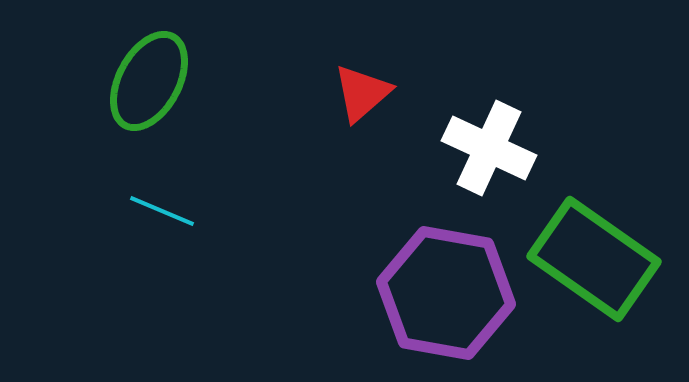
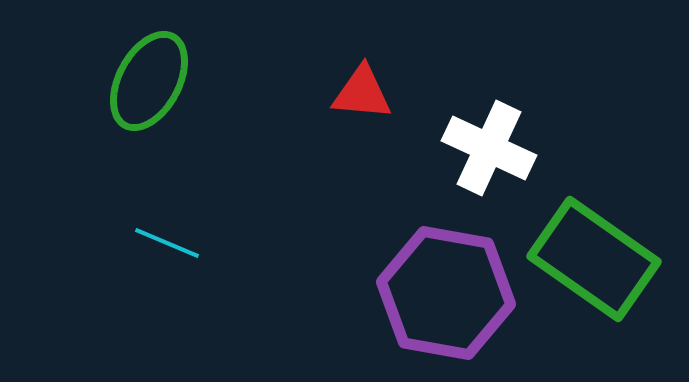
red triangle: rotated 46 degrees clockwise
cyan line: moved 5 px right, 32 px down
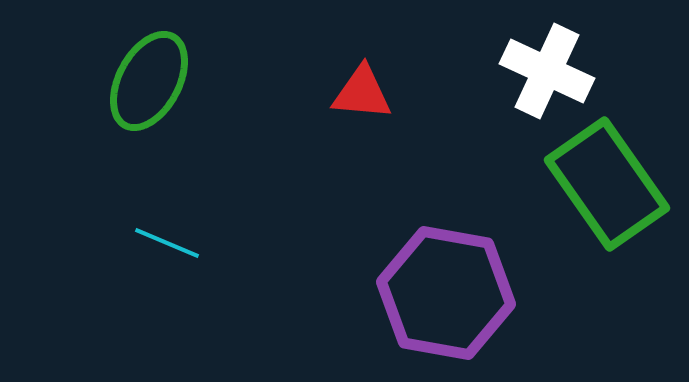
white cross: moved 58 px right, 77 px up
green rectangle: moved 13 px right, 75 px up; rotated 20 degrees clockwise
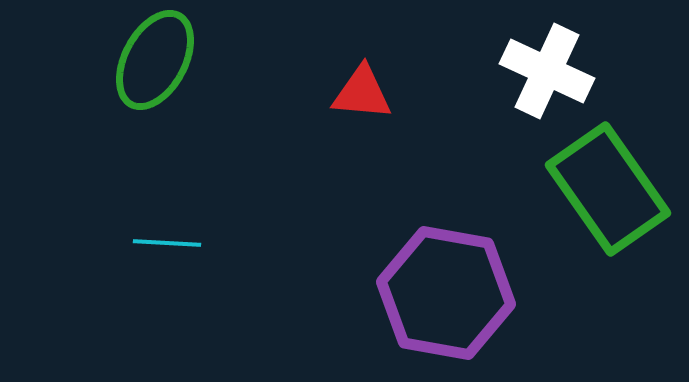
green ellipse: moved 6 px right, 21 px up
green rectangle: moved 1 px right, 5 px down
cyan line: rotated 20 degrees counterclockwise
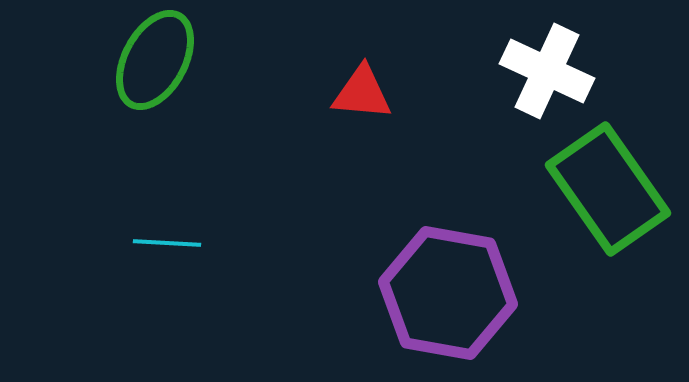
purple hexagon: moved 2 px right
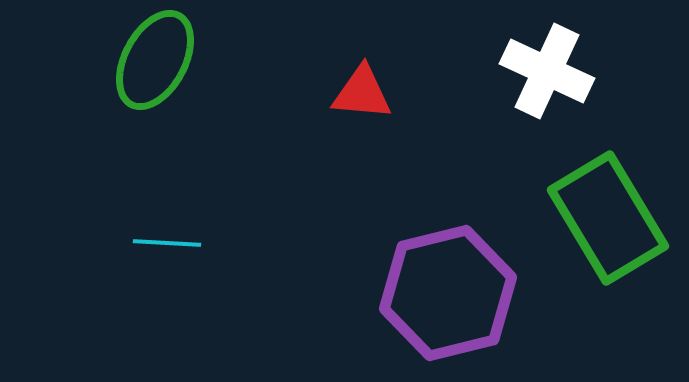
green rectangle: moved 29 px down; rotated 4 degrees clockwise
purple hexagon: rotated 24 degrees counterclockwise
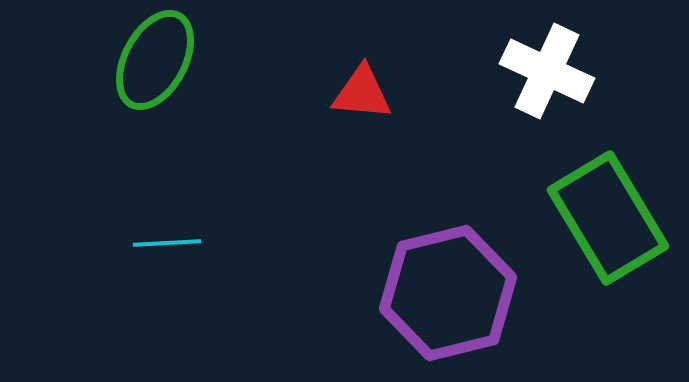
cyan line: rotated 6 degrees counterclockwise
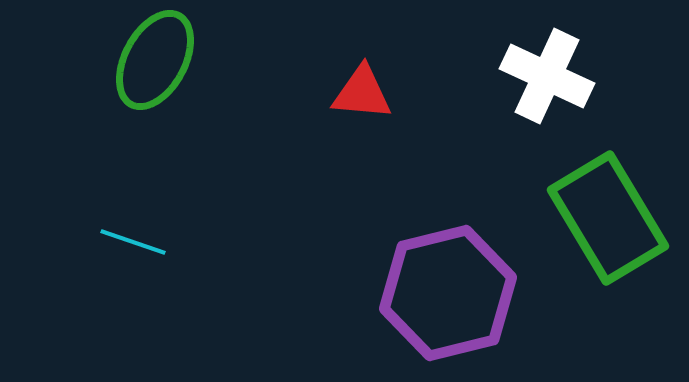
white cross: moved 5 px down
cyan line: moved 34 px left, 1 px up; rotated 22 degrees clockwise
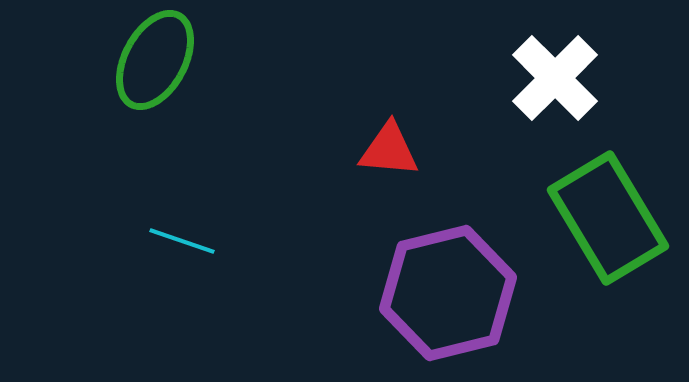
white cross: moved 8 px right, 2 px down; rotated 20 degrees clockwise
red triangle: moved 27 px right, 57 px down
cyan line: moved 49 px right, 1 px up
